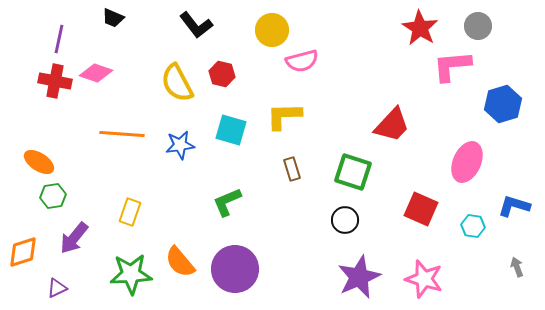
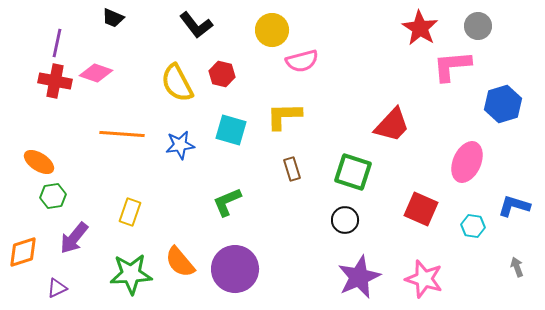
purple line: moved 2 px left, 4 px down
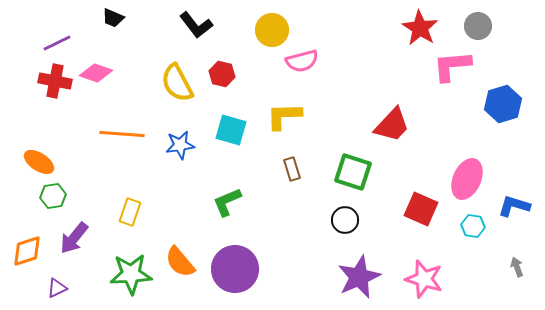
purple line: rotated 52 degrees clockwise
pink ellipse: moved 17 px down
orange diamond: moved 4 px right, 1 px up
